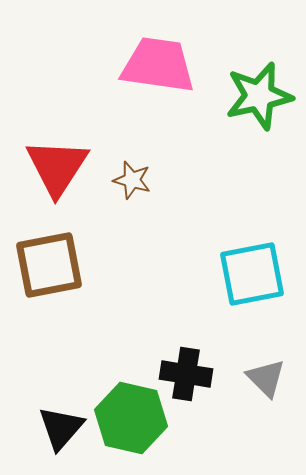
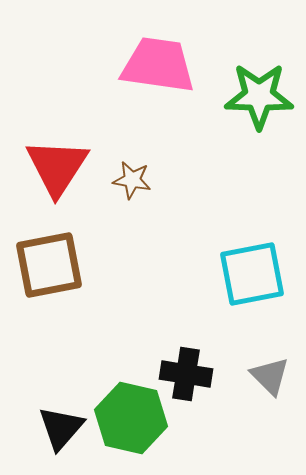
green star: rotated 14 degrees clockwise
brown star: rotated 6 degrees counterclockwise
gray triangle: moved 4 px right, 2 px up
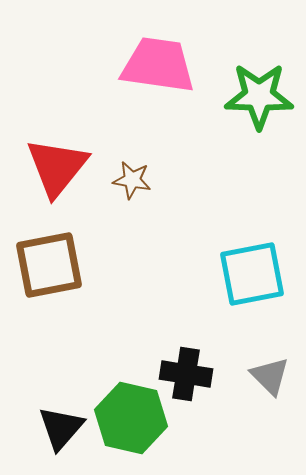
red triangle: rotated 6 degrees clockwise
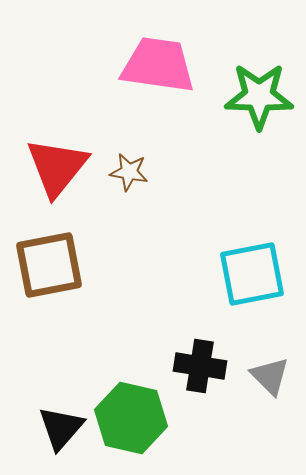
brown star: moved 3 px left, 8 px up
black cross: moved 14 px right, 8 px up
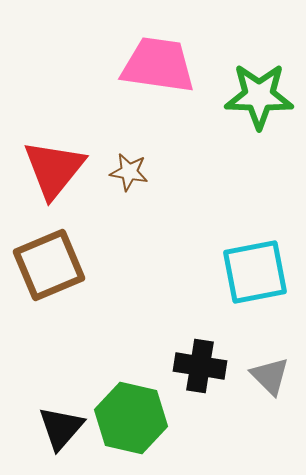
red triangle: moved 3 px left, 2 px down
brown square: rotated 12 degrees counterclockwise
cyan square: moved 3 px right, 2 px up
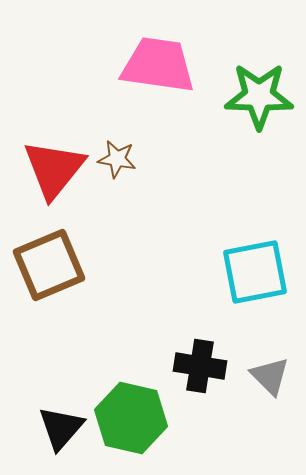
brown star: moved 12 px left, 13 px up
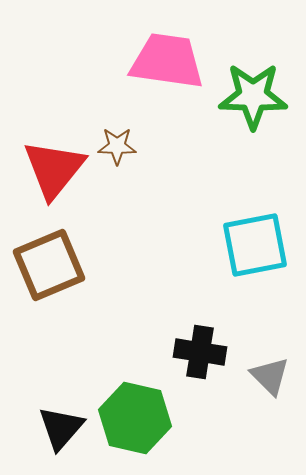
pink trapezoid: moved 9 px right, 4 px up
green star: moved 6 px left
brown star: moved 13 px up; rotated 9 degrees counterclockwise
cyan square: moved 27 px up
black cross: moved 14 px up
green hexagon: moved 4 px right
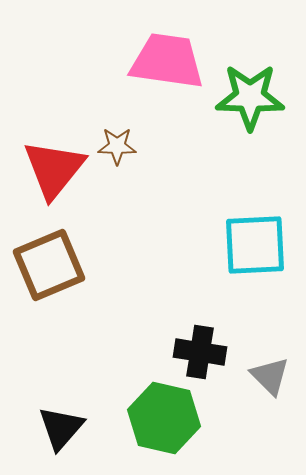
green star: moved 3 px left, 1 px down
cyan square: rotated 8 degrees clockwise
green hexagon: moved 29 px right
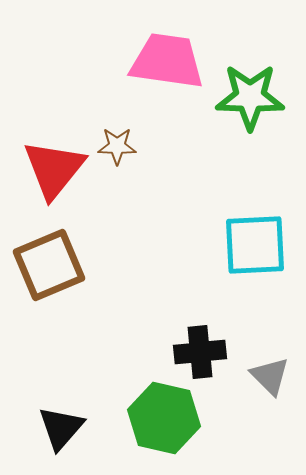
black cross: rotated 15 degrees counterclockwise
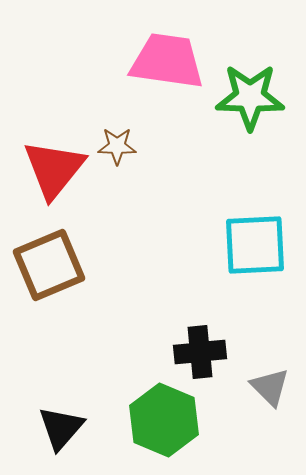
gray triangle: moved 11 px down
green hexagon: moved 2 px down; rotated 10 degrees clockwise
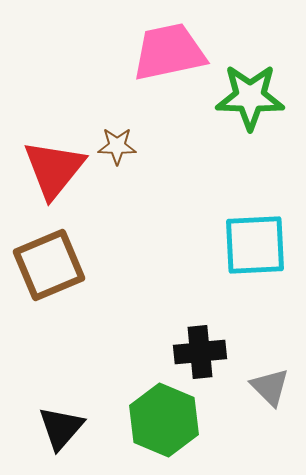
pink trapezoid: moved 2 px right, 9 px up; rotated 20 degrees counterclockwise
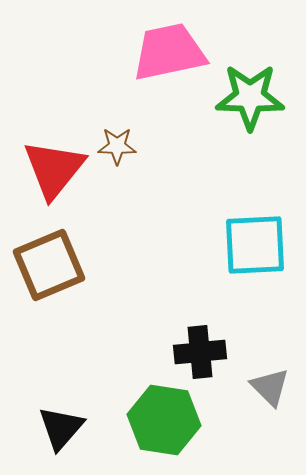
green hexagon: rotated 14 degrees counterclockwise
